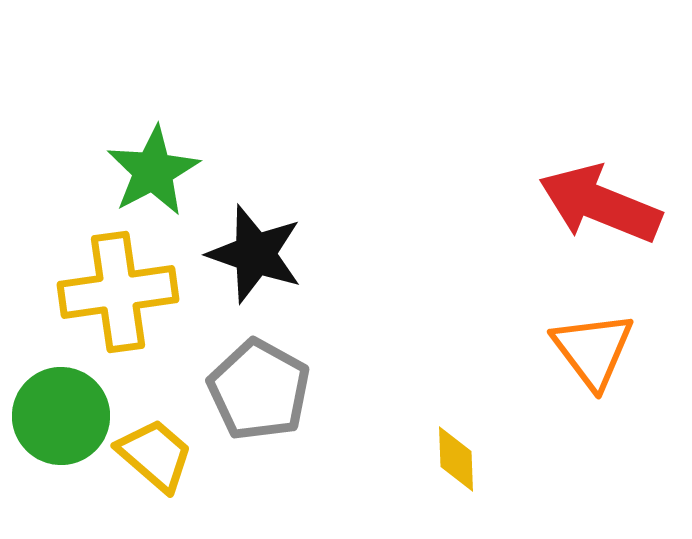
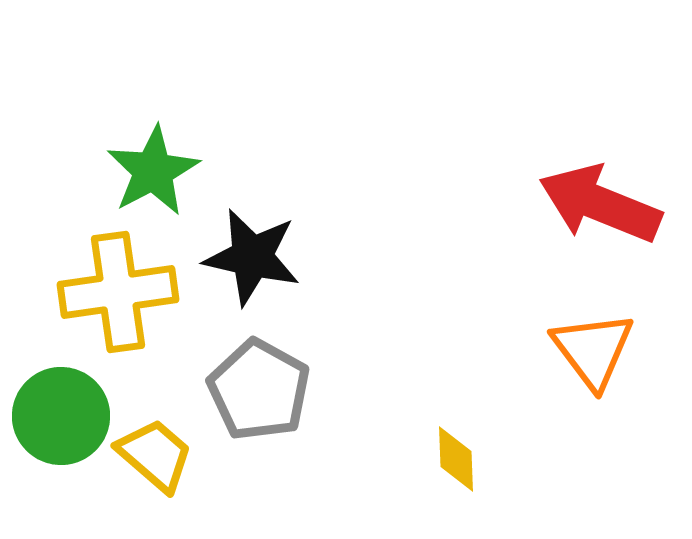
black star: moved 3 px left, 3 px down; rotated 6 degrees counterclockwise
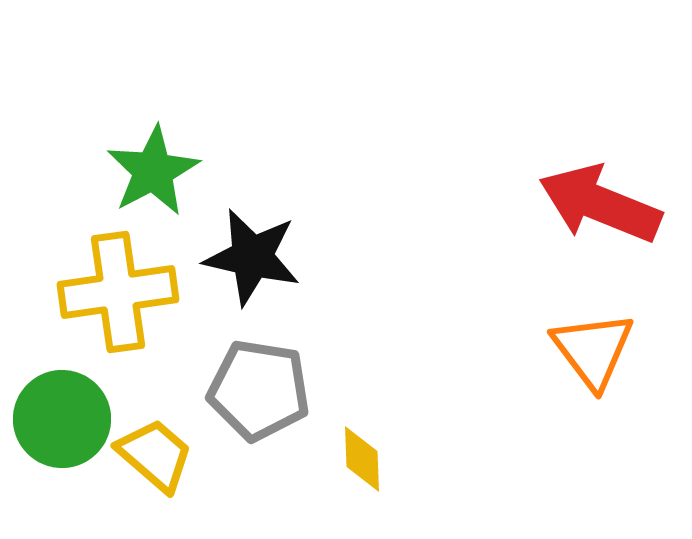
gray pentagon: rotated 20 degrees counterclockwise
green circle: moved 1 px right, 3 px down
yellow diamond: moved 94 px left
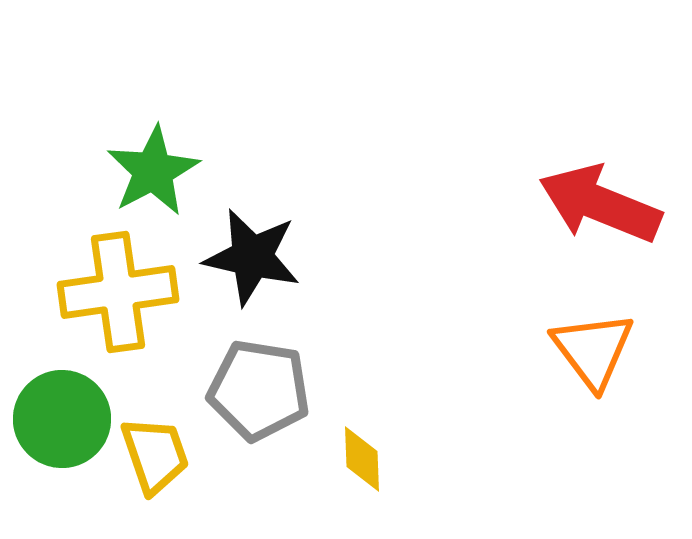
yellow trapezoid: rotated 30 degrees clockwise
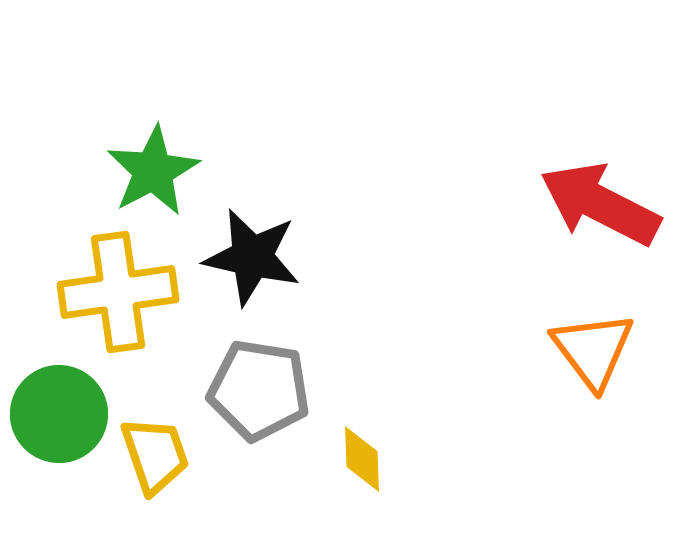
red arrow: rotated 5 degrees clockwise
green circle: moved 3 px left, 5 px up
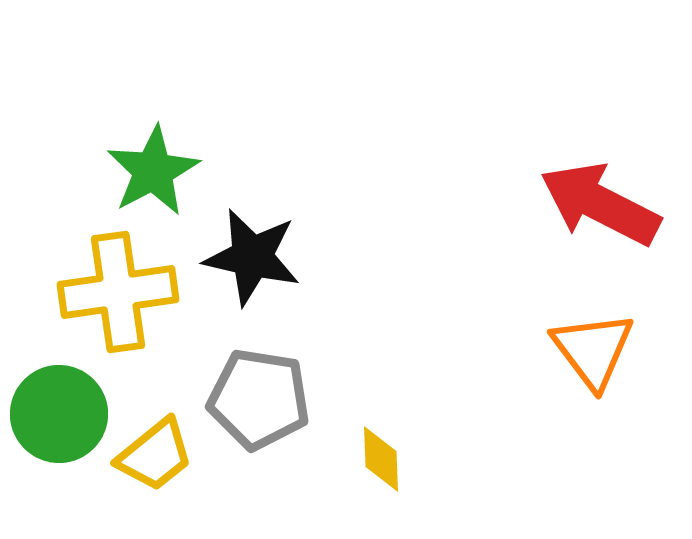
gray pentagon: moved 9 px down
yellow trapezoid: rotated 70 degrees clockwise
yellow diamond: moved 19 px right
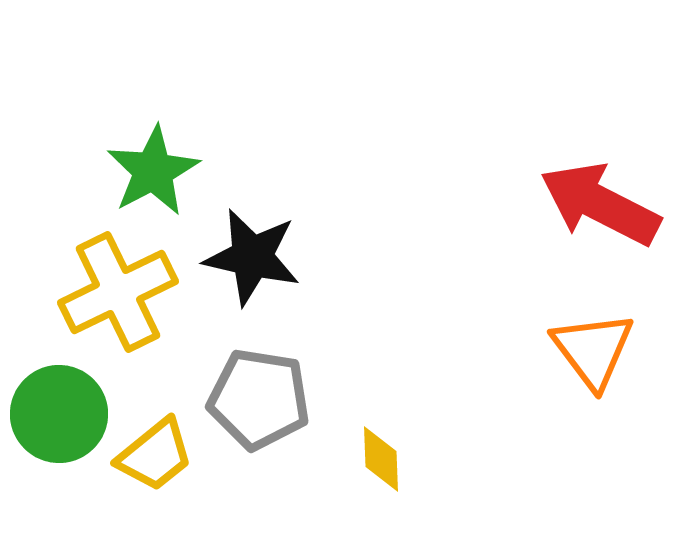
yellow cross: rotated 18 degrees counterclockwise
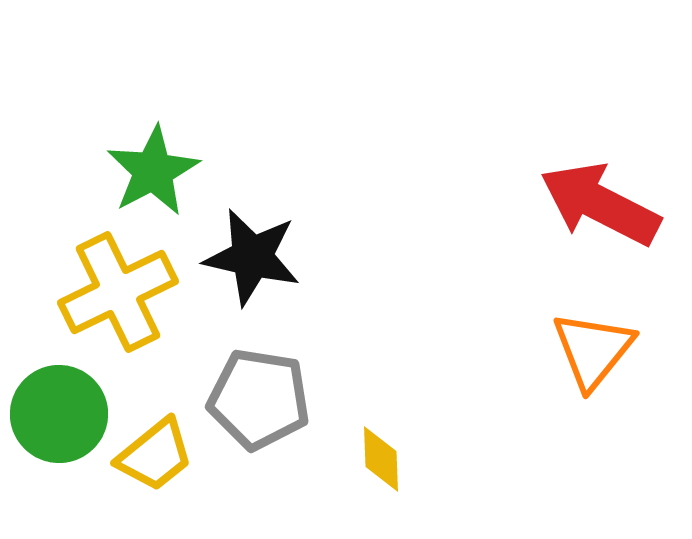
orange triangle: rotated 16 degrees clockwise
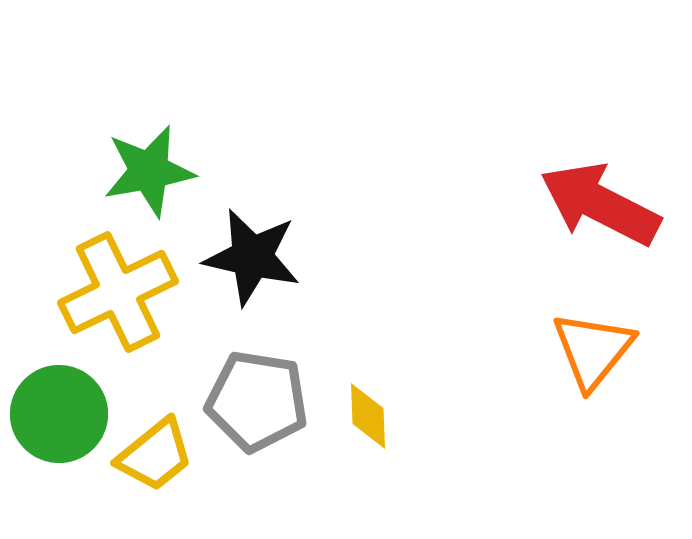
green star: moved 4 px left; rotated 18 degrees clockwise
gray pentagon: moved 2 px left, 2 px down
yellow diamond: moved 13 px left, 43 px up
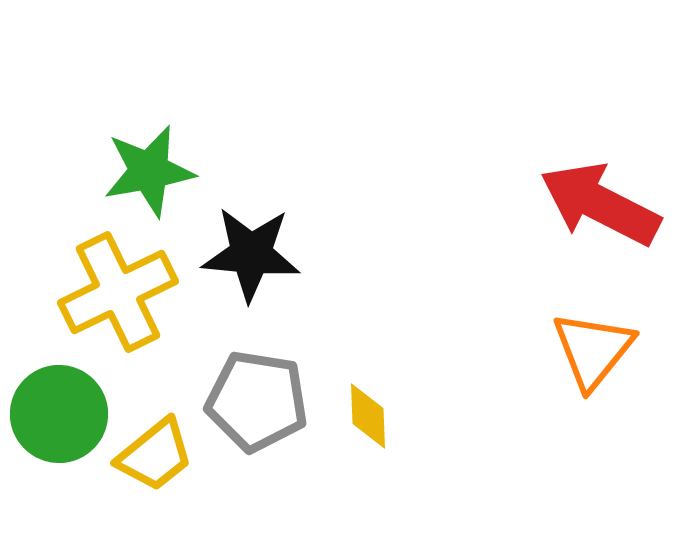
black star: moved 1 px left, 3 px up; rotated 8 degrees counterclockwise
